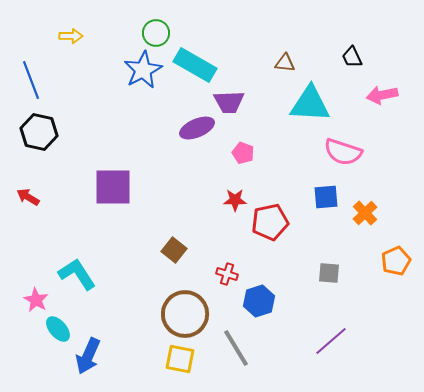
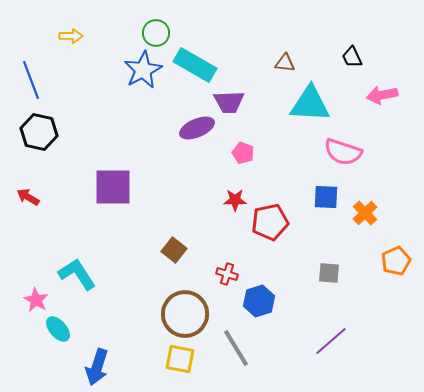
blue square: rotated 8 degrees clockwise
blue arrow: moved 9 px right, 11 px down; rotated 6 degrees counterclockwise
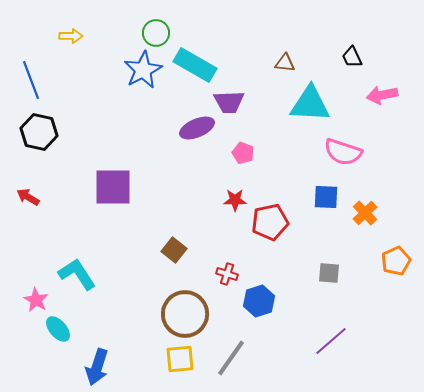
gray line: moved 5 px left, 10 px down; rotated 66 degrees clockwise
yellow square: rotated 16 degrees counterclockwise
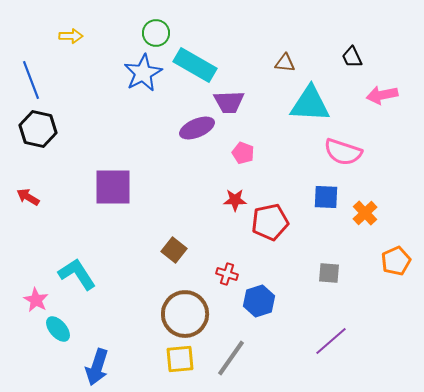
blue star: moved 3 px down
black hexagon: moved 1 px left, 3 px up
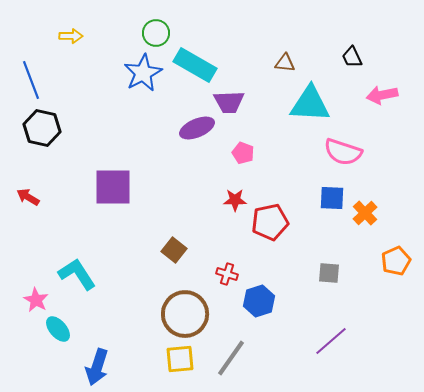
black hexagon: moved 4 px right, 1 px up
blue square: moved 6 px right, 1 px down
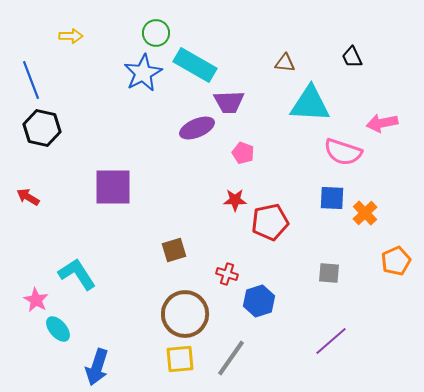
pink arrow: moved 28 px down
brown square: rotated 35 degrees clockwise
